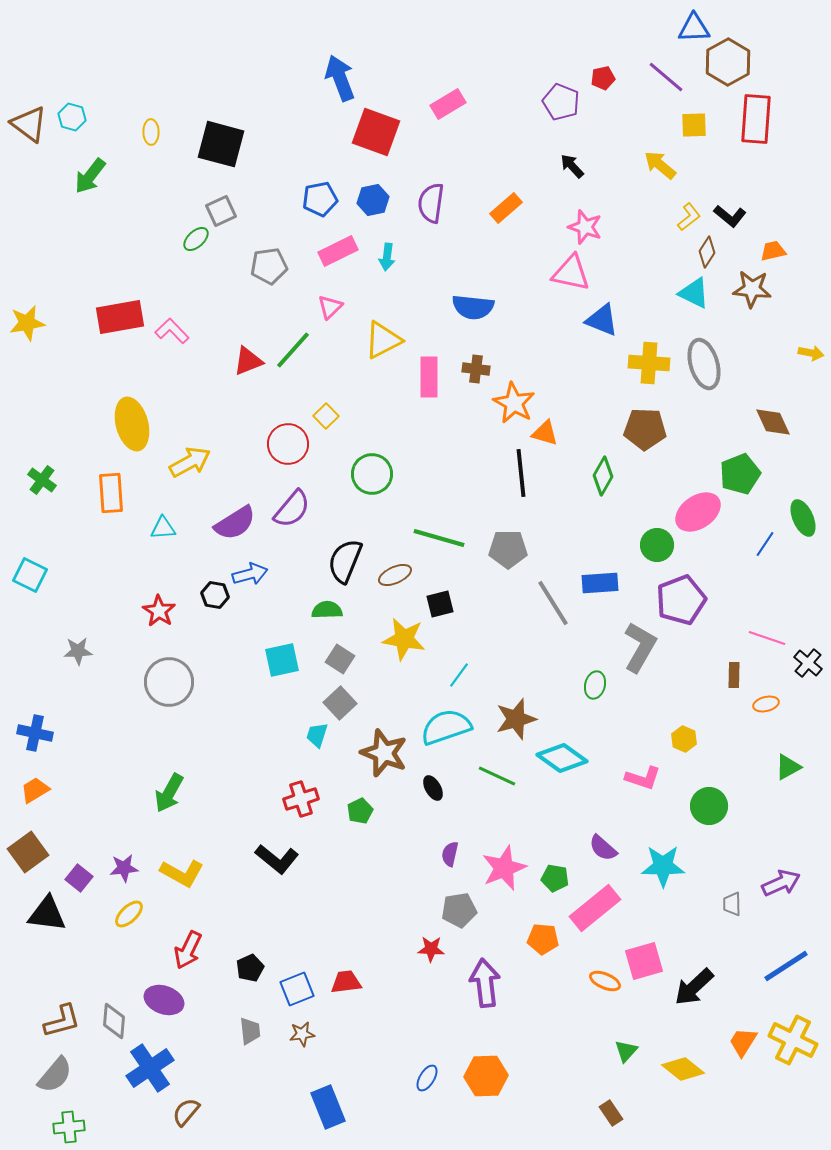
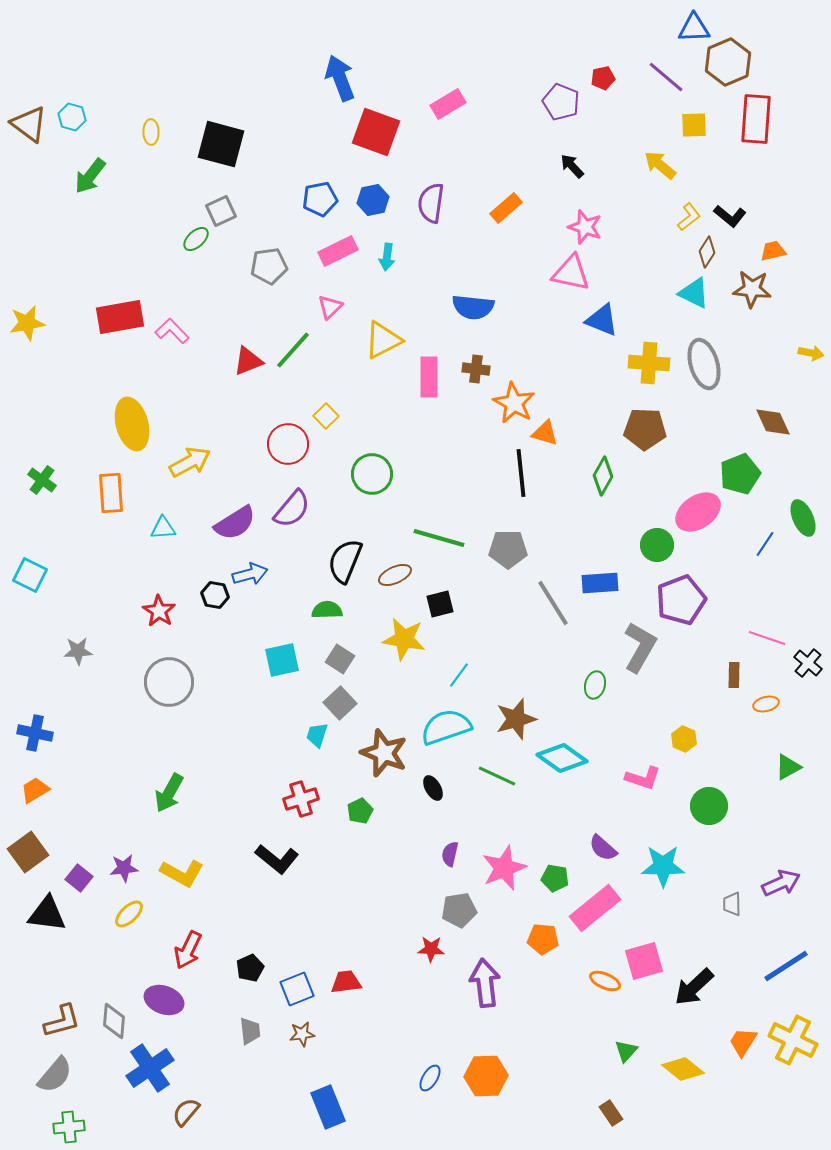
brown hexagon at (728, 62): rotated 6 degrees clockwise
blue ellipse at (427, 1078): moved 3 px right
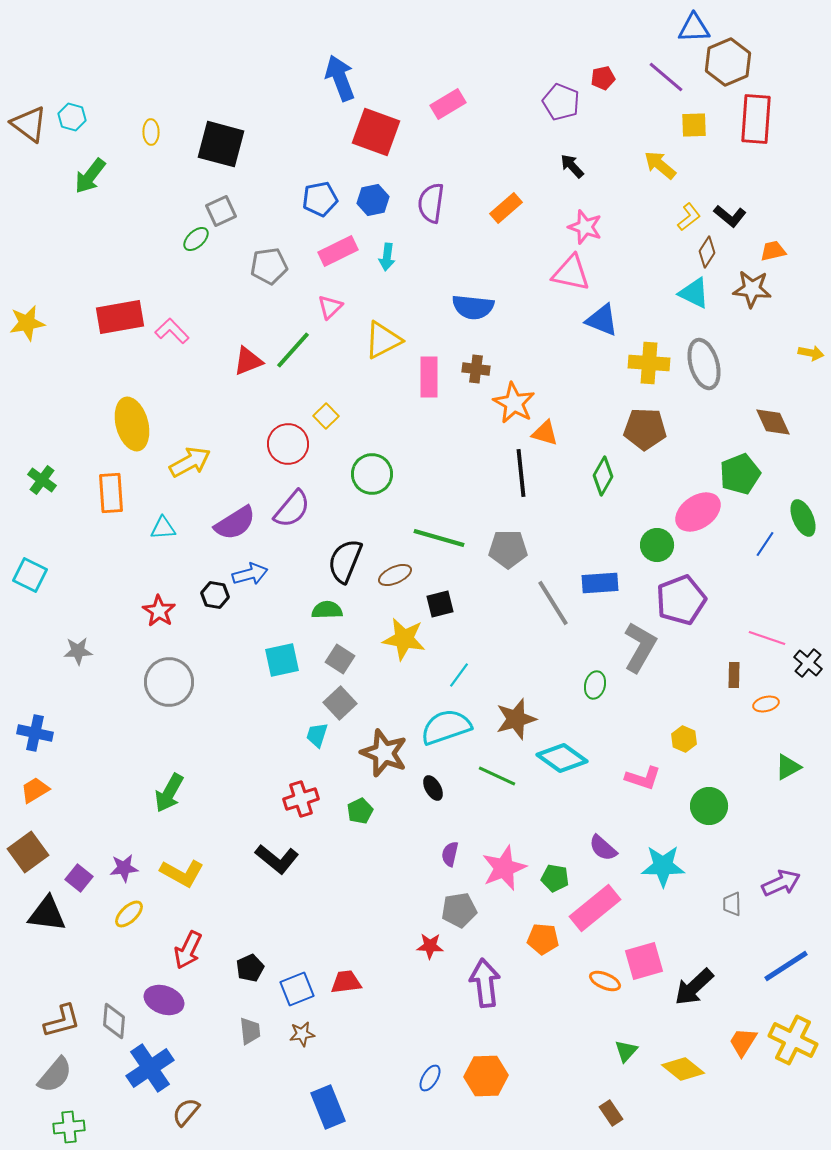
red star at (431, 949): moved 1 px left, 3 px up
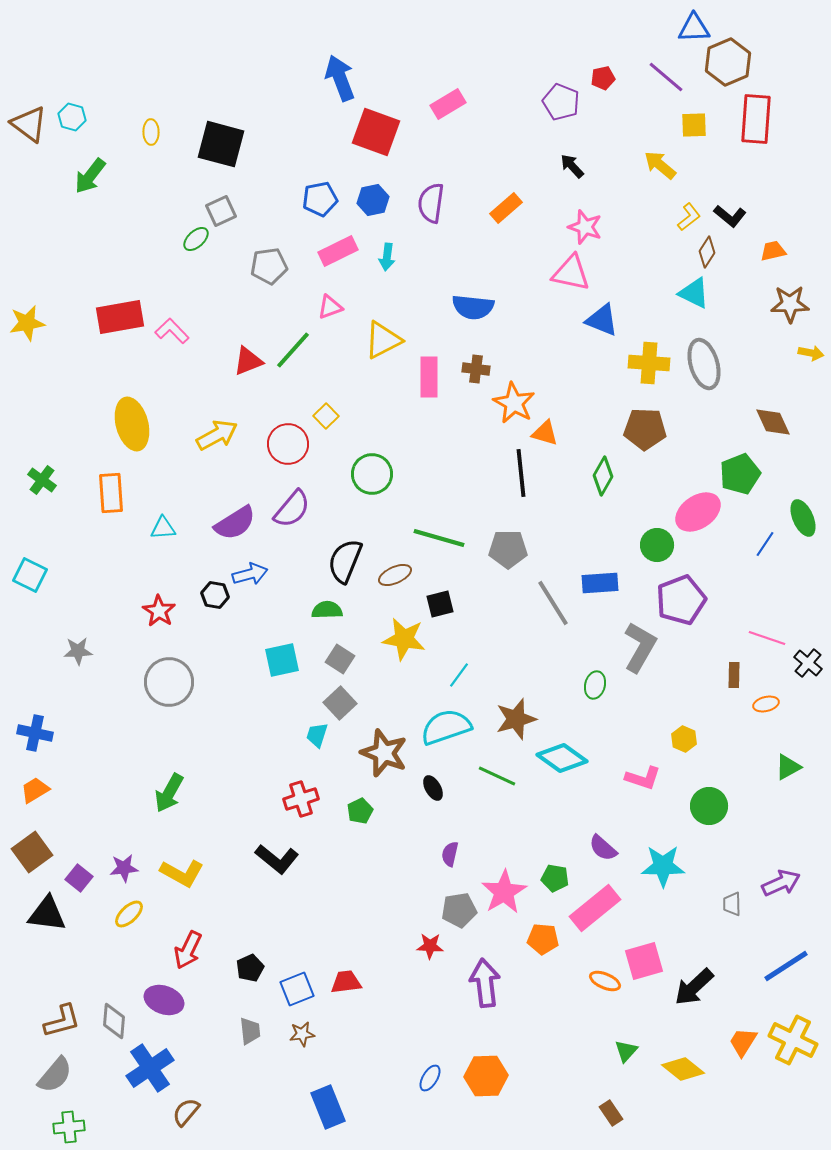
brown star at (752, 289): moved 38 px right, 15 px down; rotated 6 degrees counterclockwise
pink triangle at (330, 307): rotated 24 degrees clockwise
yellow arrow at (190, 462): moved 27 px right, 27 px up
brown square at (28, 852): moved 4 px right
pink star at (504, 868): moved 24 px down; rotated 9 degrees counterclockwise
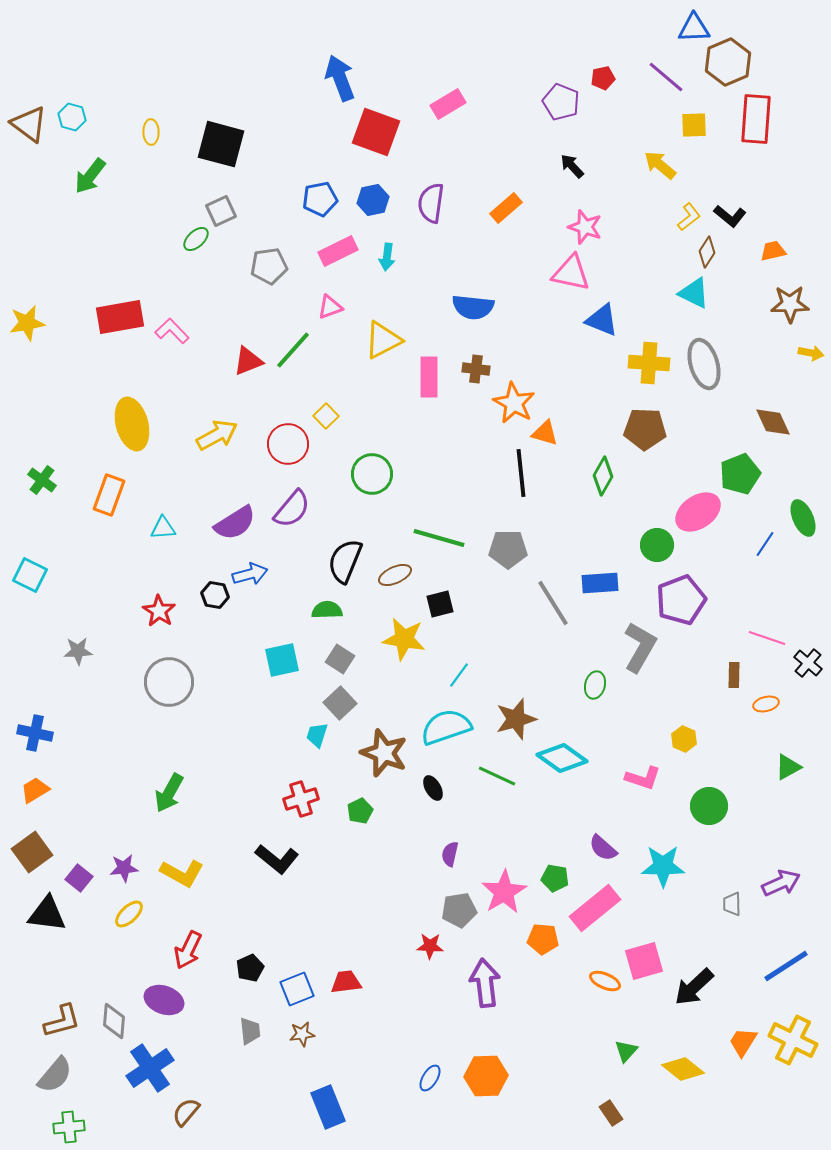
orange rectangle at (111, 493): moved 2 px left, 2 px down; rotated 24 degrees clockwise
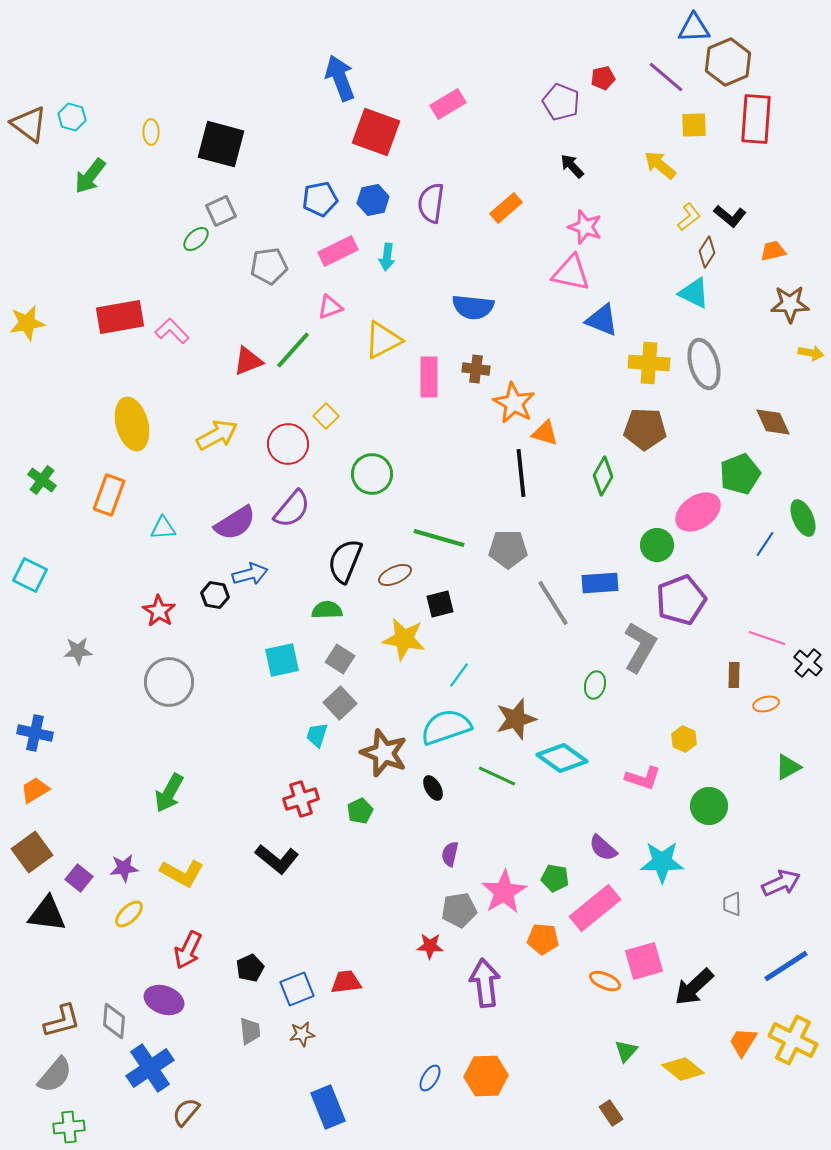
cyan star at (663, 866): moved 1 px left, 4 px up
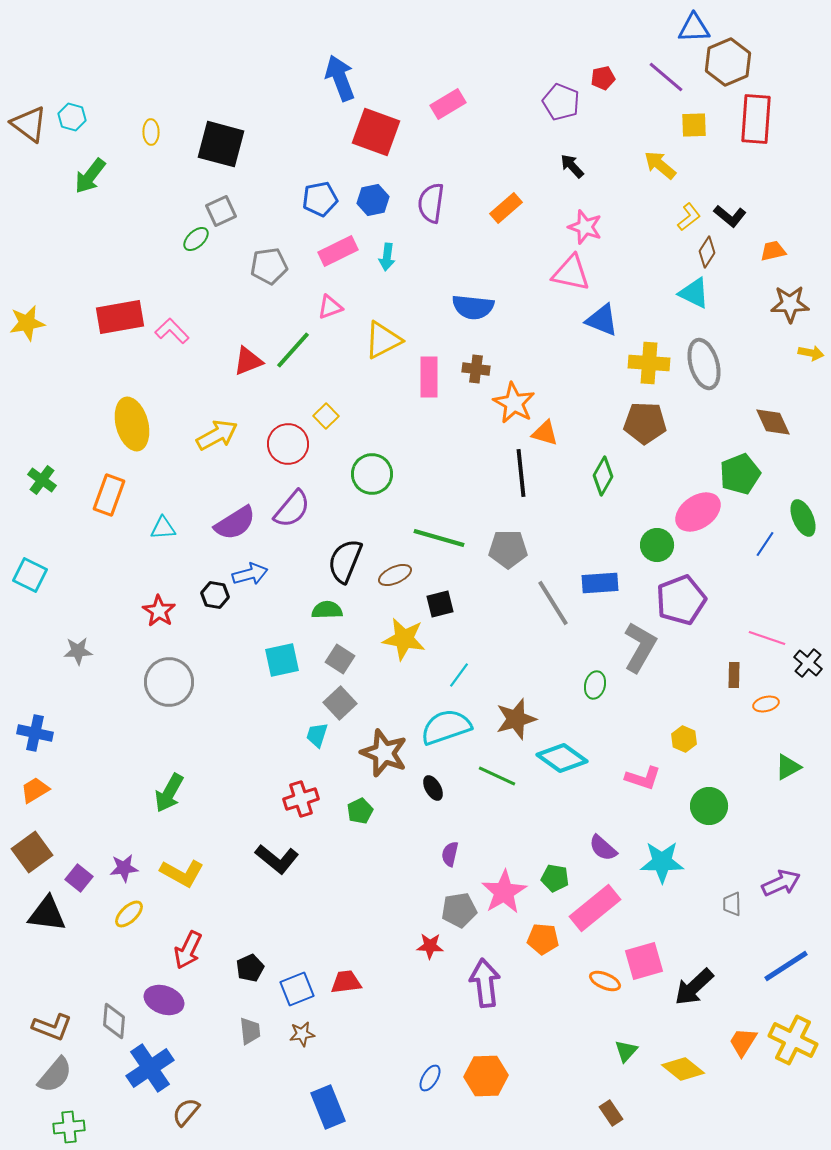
brown pentagon at (645, 429): moved 6 px up
brown L-shape at (62, 1021): moved 10 px left, 6 px down; rotated 36 degrees clockwise
